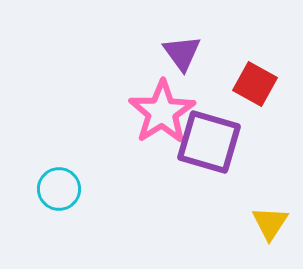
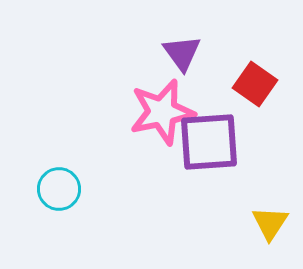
red square: rotated 6 degrees clockwise
pink star: rotated 20 degrees clockwise
purple square: rotated 20 degrees counterclockwise
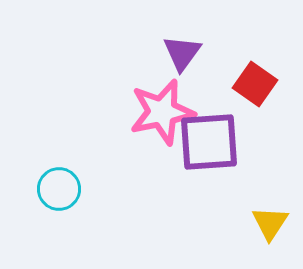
purple triangle: rotated 12 degrees clockwise
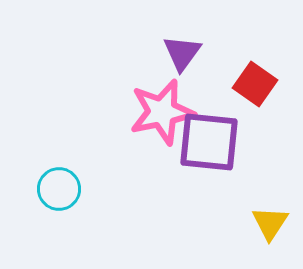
purple square: rotated 10 degrees clockwise
